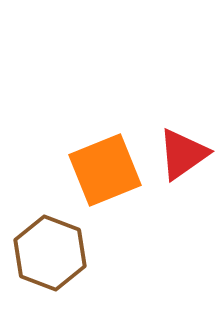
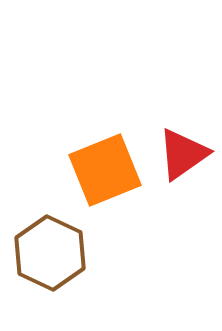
brown hexagon: rotated 4 degrees clockwise
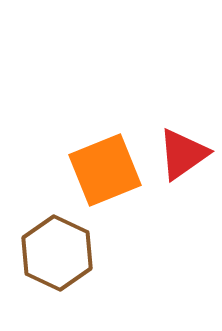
brown hexagon: moved 7 px right
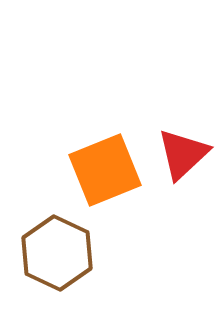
red triangle: rotated 8 degrees counterclockwise
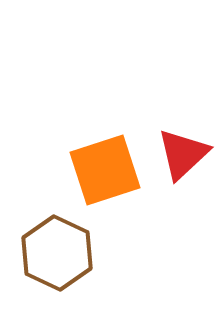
orange square: rotated 4 degrees clockwise
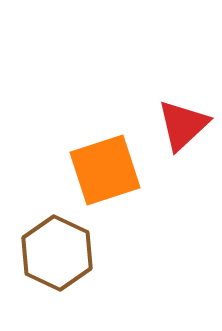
red triangle: moved 29 px up
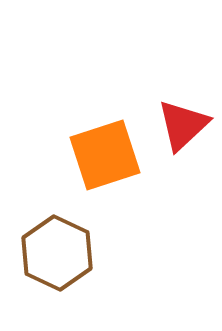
orange square: moved 15 px up
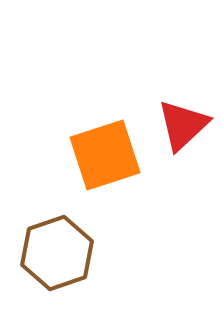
brown hexagon: rotated 16 degrees clockwise
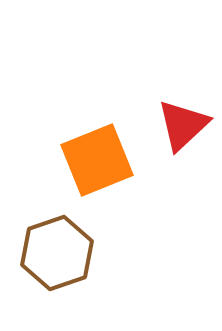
orange square: moved 8 px left, 5 px down; rotated 4 degrees counterclockwise
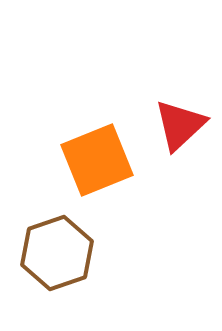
red triangle: moved 3 px left
